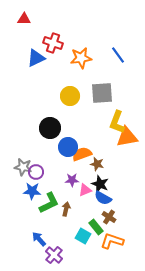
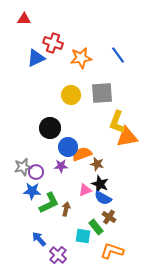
yellow circle: moved 1 px right, 1 px up
gray star: rotated 24 degrees counterclockwise
purple star: moved 11 px left, 14 px up
cyan square: rotated 21 degrees counterclockwise
orange L-shape: moved 10 px down
purple cross: moved 4 px right
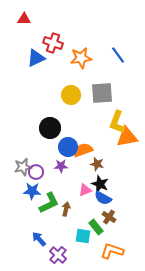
orange semicircle: moved 1 px right, 4 px up
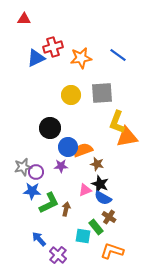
red cross: moved 4 px down; rotated 36 degrees counterclockwise
blue line: rotated 18 degrees counterclockwise
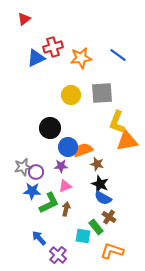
red triangle: rotated 40 degrees counterclockwise
orange triangle: moved 4 px down
pink triangle: moved 20 px left, 4 px up
blue arrow: moved 1 px up
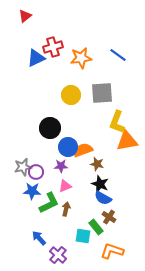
red triangle: moved 1 px right, 3 px up
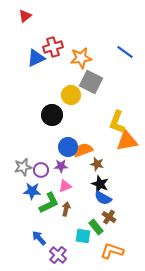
blue line: moved 7 px right, 3 px up
gray square: moved 11 px left, 11 px up; rotated 30 degrees clockwise
black circle: moved 2 px right, 13 px up
purple circle: moved 5 px right, 2 px up
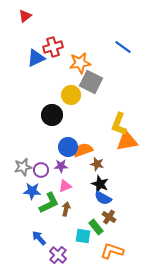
blue line: moved 2 px left, 5 px up
orange star: moved 1 px left, 5 px down
yellow L-shape: moved 2 px right, 2 px down
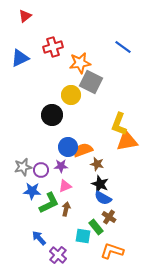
blue triangle: moved 16 px left
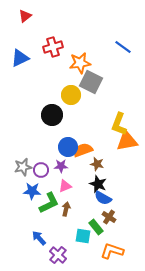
black star: moved 2 px left
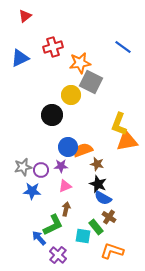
green L-shape: moved 4 px right, 22 px down
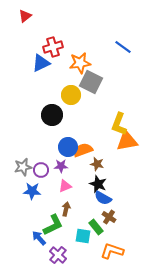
blue triangle: moved 21 px right, 5 px down
